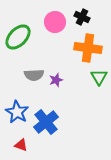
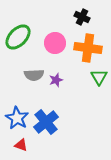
pink circle: moved 21 px down
blue star: moved 6 px down
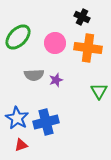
green triangle: moved 14 px down
blue cross: rotated 25 degrees clockwise
red triangle: rotated 40 degrees counterclockwise
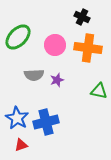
pink circle: moved 2 px down
purple star: moved 1 px right
green triangle: rotated 48 degrees counterclockwise
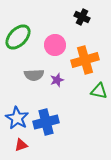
orange cross: moved 3 px left, 12 px down; rotated 24 degrees counterclockwise
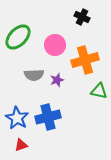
blue cross: moved 2 px right, 5 px up
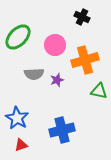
gray semicircle: moved 1 px up
blue cross: moved 14 px right, 13 px down
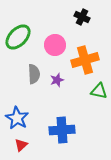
gray semicircle: rotated 90 degrees counterclockwise
blue cross: rotated 10 degrees clockwise
red triangle: rotated 24 degrees counterclockwise
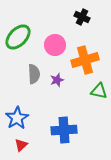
blue star: rotated 10 degrees clockwise
blue cross: moved 2 px right
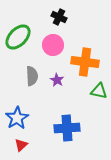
black cross: moved 23 px left
pink circle: moved 2 px left
orange cross: moved 2 px down; rotated 24 degrees clockwise
gray semicircle: moved 2 px left, 2 px down
purple star: rotated 24 degrees counterclockwise
blue cross: moved 3 px right, 2 px up
